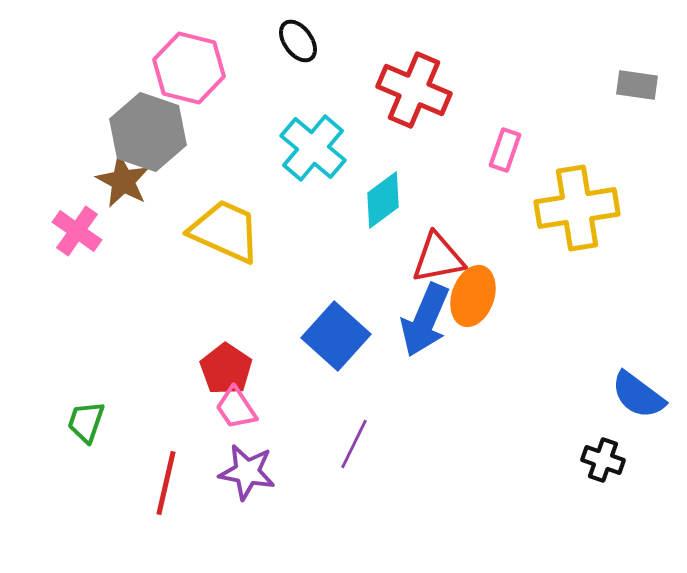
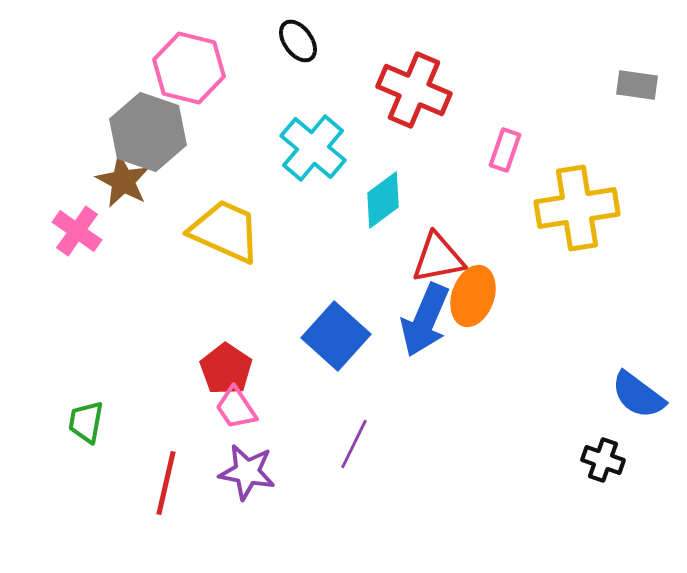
green trapezoid: rotated 9 degrees counterclockwise
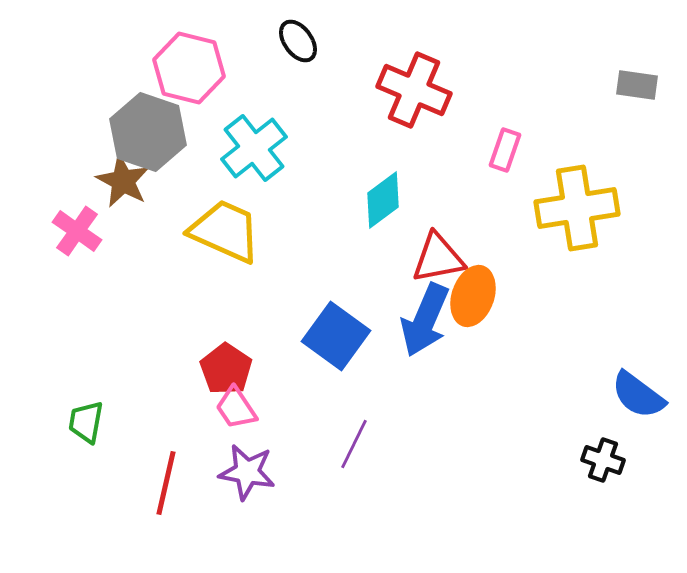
cyan cross: moved 59 px left; rotated 12 degrees clockwise
blue square: rotated 6 degrees counterclockwise
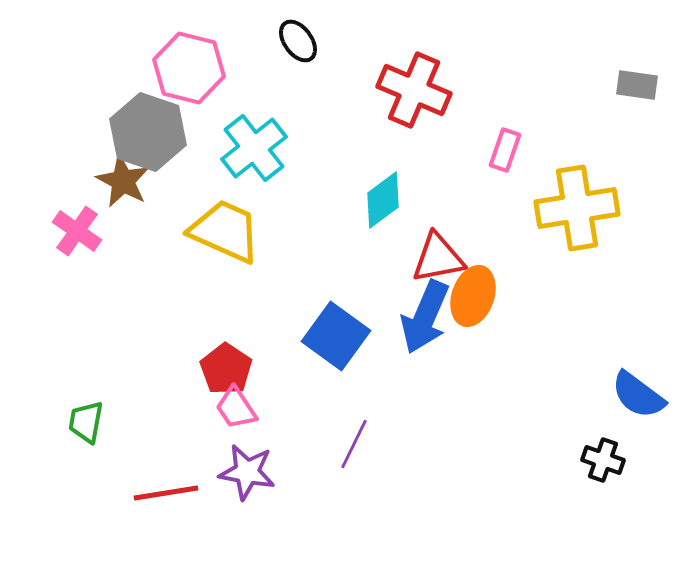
blue arrow: moved 3 px up
red line: moved 10 px down; rotated 68 degrees clockwise
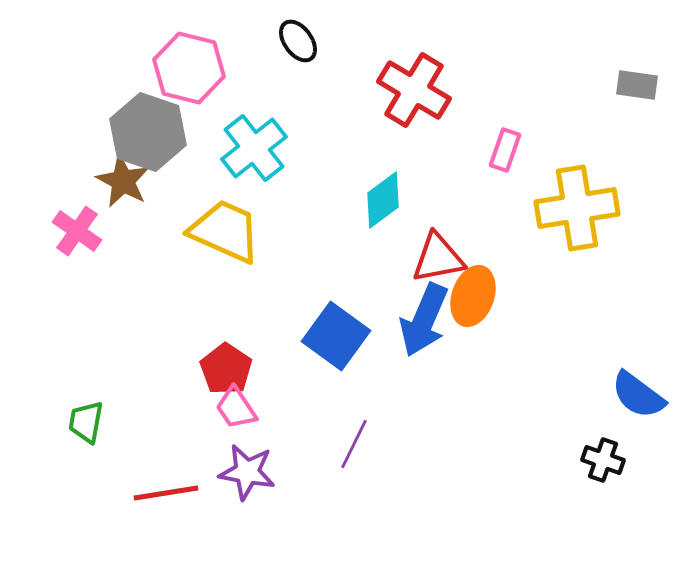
red cross: rotated 8 degrees clockwise
blue arrow: moved 1 px left, 3 px down
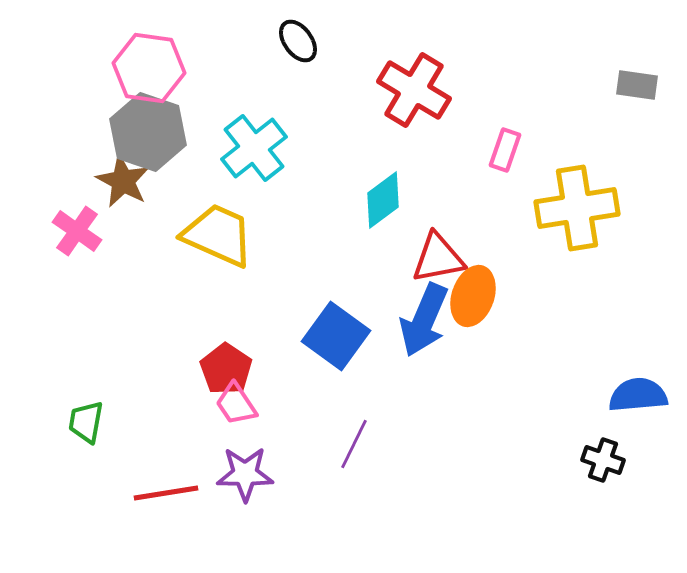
pink hexagon: moved 40 px left; rotated 6 degrees counterclockwise
yellow trapezoid: moved 7 px left, 4 px down
blue semicircle: rotated 138 degrees clockwise
pink trapezoid: moved 4 px up
purple star: moved 2 px left, 2 px down; rotated 10 degrees counterclockwise
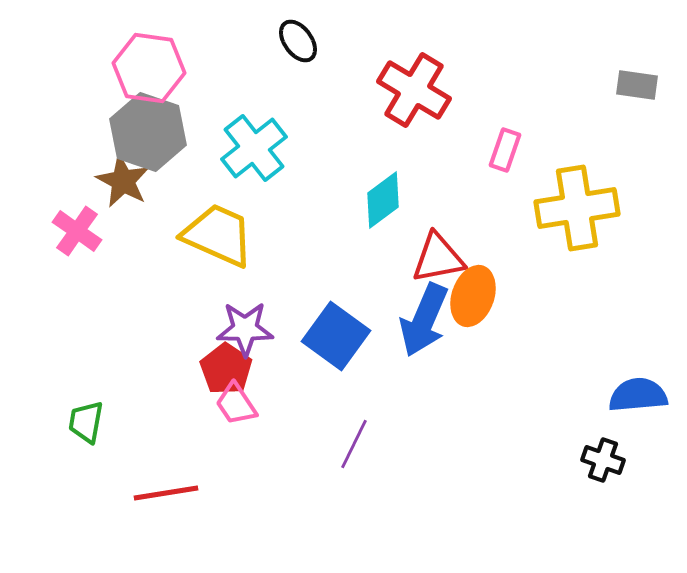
purple star: moved 145 px up
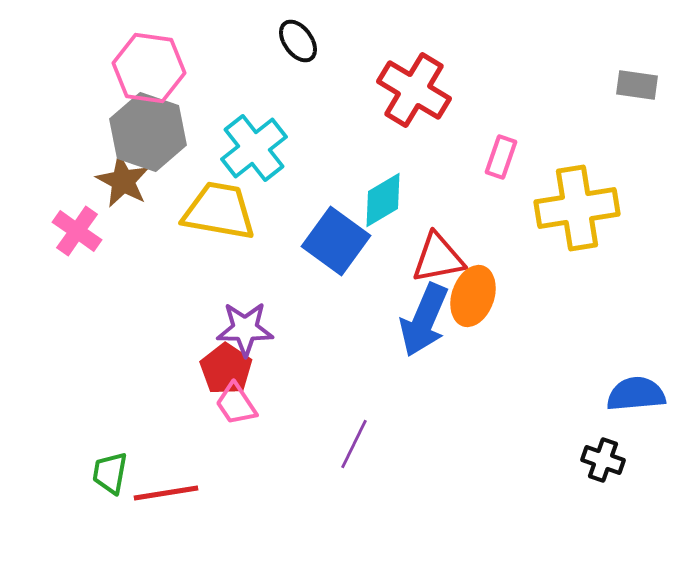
pink rectangle: moved 4 px left, 7 px down
cyan diamond: rotated 6 degrees clockwise
yellow trapezoid: moved 1 px right, 24 px up; rotated 14 degrees counterclockwise
blue square: moved 95 px up
blue semicircle: moved 2 px left, 1 px up
green trapezoid: moved 24 px right, 51 px down
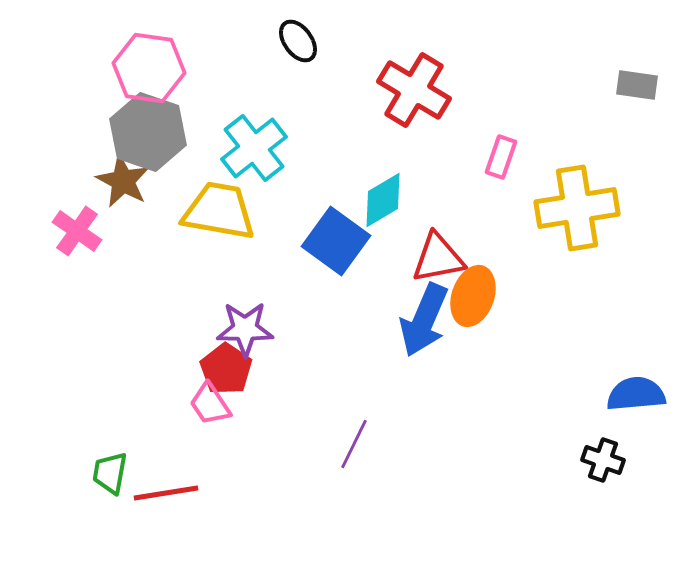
pink trapezoid: moved 26 px left
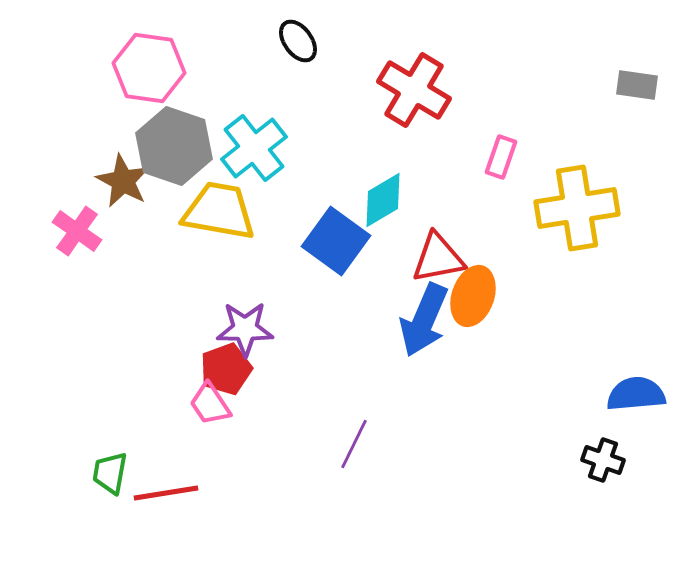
gray hexagon: moved 26 px right, 14 px down
red pentagon: rotated 18 degrees clockwise
